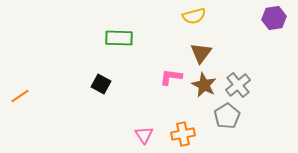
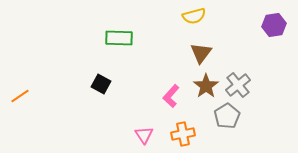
purple hexagon: moved 7 px down
pink L-shape: moved 19 px down; rotated 55 degrees counterclockwise
brown star: moved 2 px right, 1 px down; rotated 10 degrees clockwise
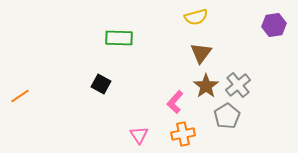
yellow semicircle: moved 2 px right, 1 px down
pink L-shape: moved 4 px right, 6 px down
pink triangle: moved 5 px left
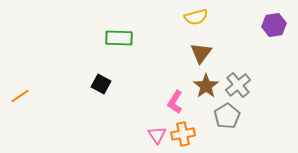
pink L-shape: rotated 10 degrees counterclockwise
pink triangle: moved 18 px right
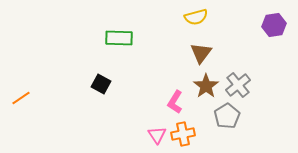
orange line: moved 1 px right, 2 px down
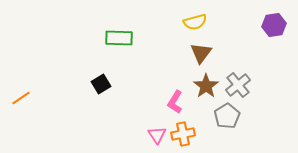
yellow semicircle: moved 1 px left, 5 px down
black square: rotated 30 degrees clockwise
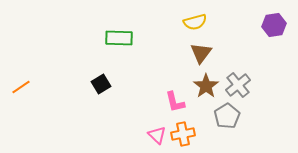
orange line: moved 11 px up
pink L-shape: rotated 45 degrees counterclockwise
pink triangle: rotated 12 degrees counterclockwise
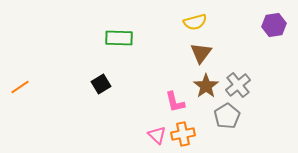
orange line: moved 1 px left
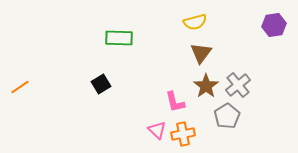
pink triangle: moved 5 px up
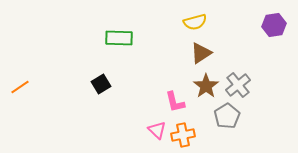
brown triangle: rotated 20 degrees clockwise
orange cross: moved 1 px down
